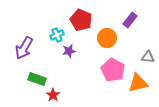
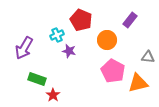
orange circle: moved 2 px down
purple star: rotated 24 degrees clockwise
pink pentagon: moved 1 px down
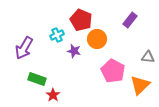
orange circle: moved 10 px left, 1 px up
purple star: moved 5 px right
orange triangle: moved 2 px right, 2 px down; rotated 30 degrees counterclockwise
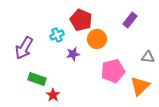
purple star: moved 1 px left, 3 px down; rotated 24 degrees counterclockwise
pink pentagon: rotated 30 degrees clockwise
orange triangle: moved 1 px down
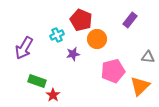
green rectangle: moved 2 px down
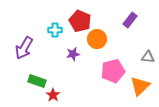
red pentagon: moved 1 px left, 1 px down
cyan cross: moved 2 px left, 5 px up; rotated 24 degrees clockwise
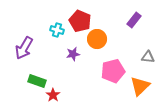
purple rectangle: moved 4 px right
cyan cross: moved 2 px right; rotated 16 degrees clockwise
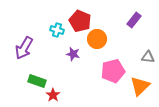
purple star: rotated 24 degrees clockwise
